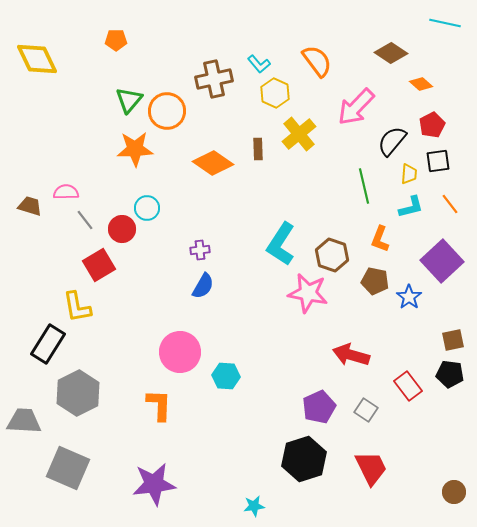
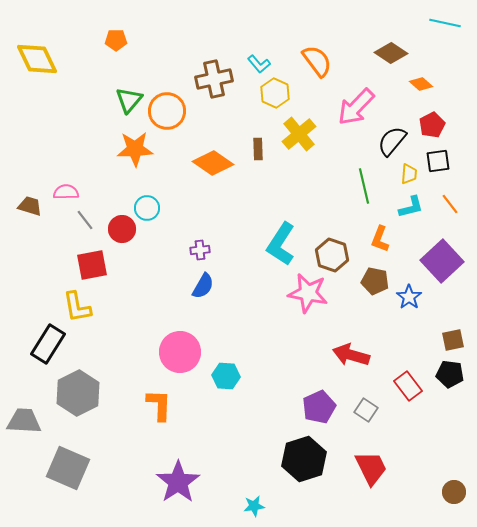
red square at (99, 265): moved 7 px left; rotated 20 degrees clockwise
purple star at (154, 484): moved 24 px right, 2 px up; rotated 27 degrees counterclockwise
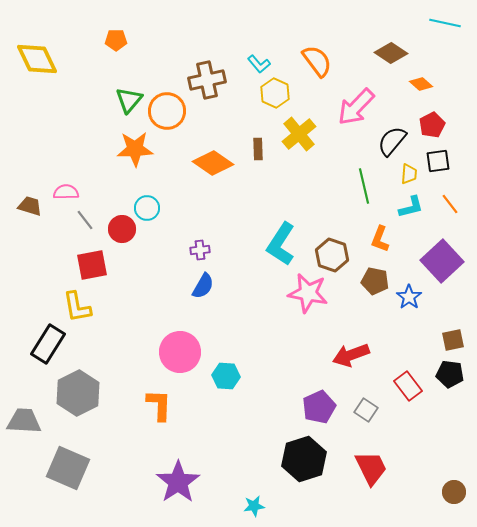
brown cross at (214, 79): moved 7 px left, 1 px down
red arrow at (351, 355): rotated 36 degrees counterclockwise
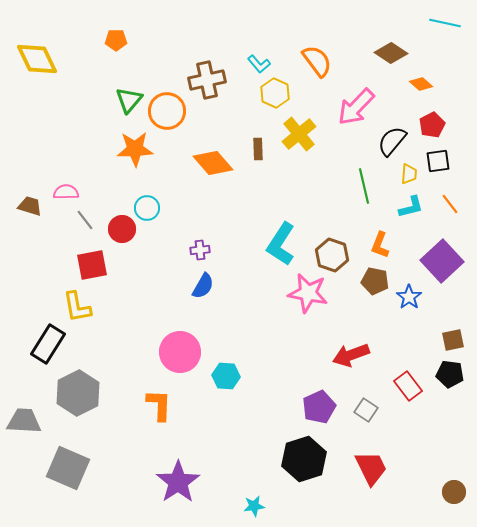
orange diamond at (213, 163): rotated 15 degrees clockwise
orange L-shape at (380, 239): moved 6 px down
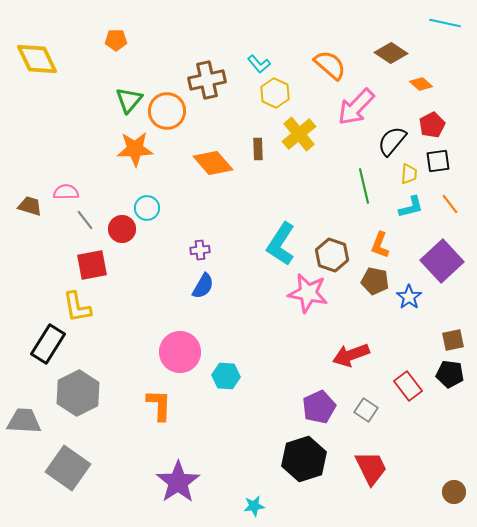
orange semicircle at (317, 61): moved 13 px right, 4 px down; rotated 12 degrees counterclockwise
gray square at (68, 468): rotated 12 degrees clockwise
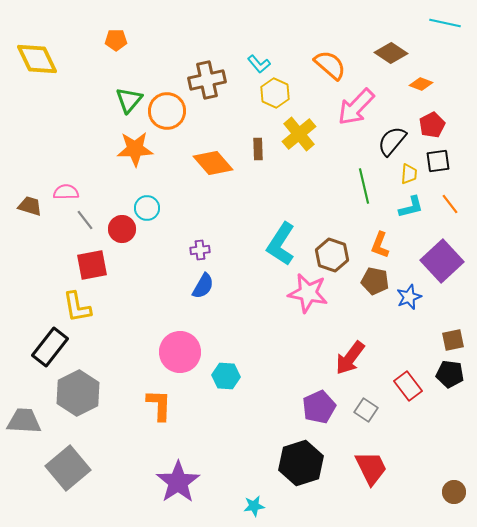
orange diamond at (421, 84): rotated 20 degrees counterclockwise
blue star at (409, 297): rotated 15 degrees clockwise
black rectangle at (48, 344): moved 2 px right, 3 px down; rotated 6 degrees clockwise
red arrow at (351, 355): moved 1 px left, 3 px down; rotated 33 degrees counterclockwise
black hexagon at (304, 459): moved 3 px left, 4 px down
gray square at (68, 468): rotated 15 degrees clockwise
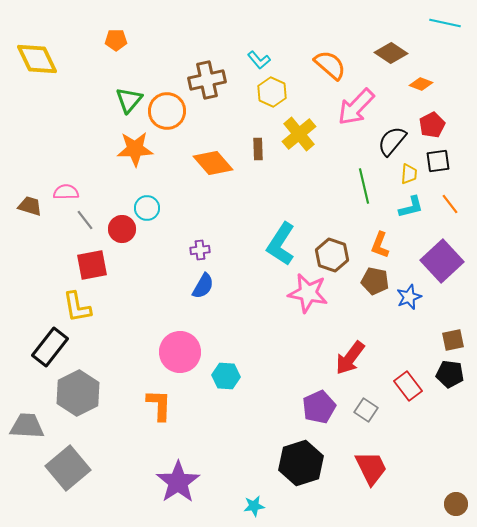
cyan L-shape at (259, 64): moved 4 px up
yellow hexagon at (275, 93): moved 3 px left, 1 px up
gray trapezoid at (24, 421): moved 3 px right, 5 px down
brown circle at (454, 492): moved 2 px right, 12 px down
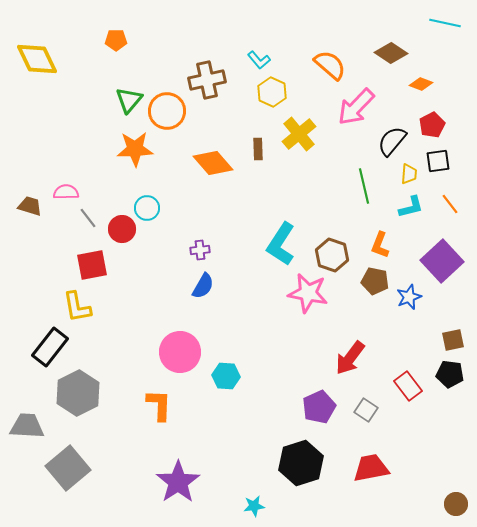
gray line at (85, 220): moved 3 px right, 2 px up
red trapezoid at (371, 468): rotated 75 degrees counterclockwise
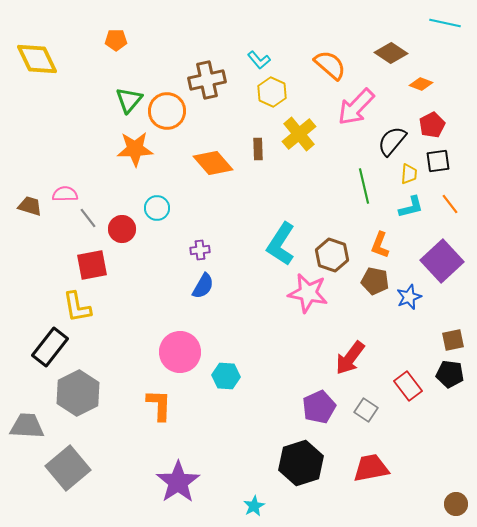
pink semicircle at (66, 192): moved 1 px left, 2 px down
cyan circle at (147, 208): moved 10 px right
cyan star at (254, 506): rotated 20 degrees counterclockwise
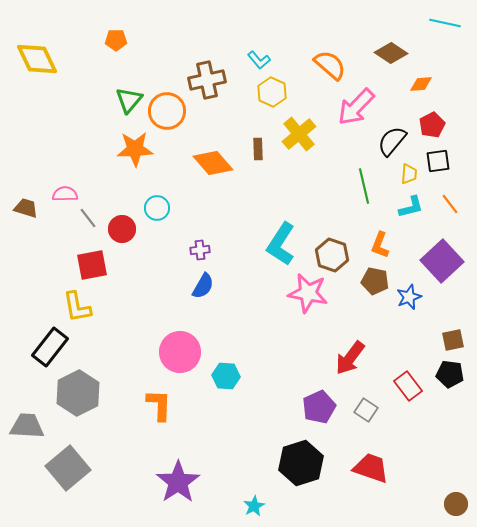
orange diamond at (421, 84): rotated 25 degrees counterclockwise
brown trapezoid at (30, 206): moved 4 px left, 2 px down
red trapezoid at (371, 468): rotated 30 degrees clockwise
